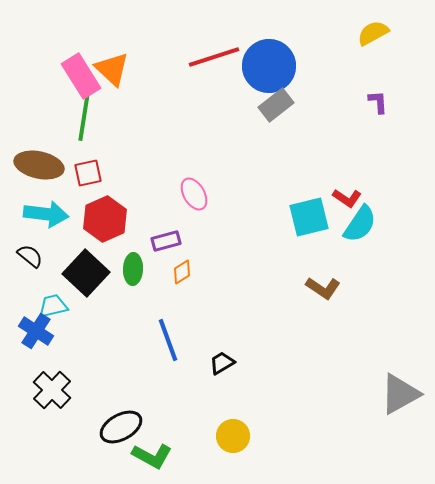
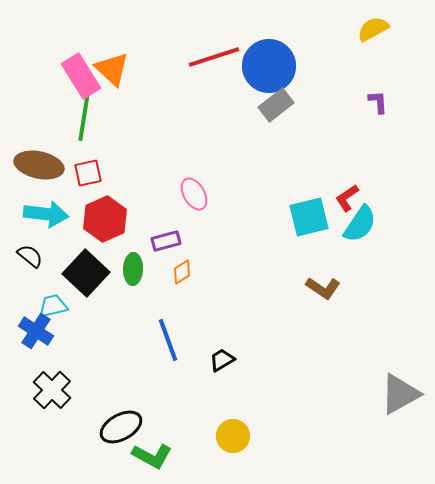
yellow semicircle: moved 4 px up
red L-shape: rotated 112 degrees clockwise
black trapezoid: moved 3 px up
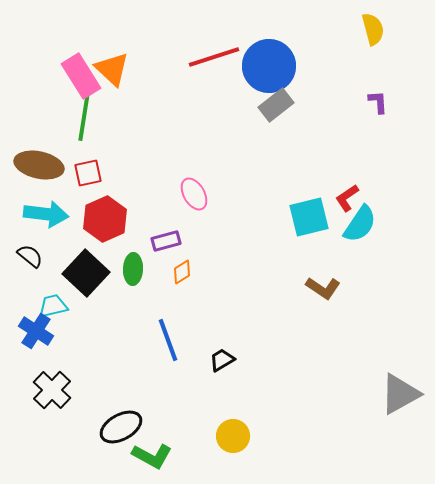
yellow semicircle: rotated 104 degrees clockwise
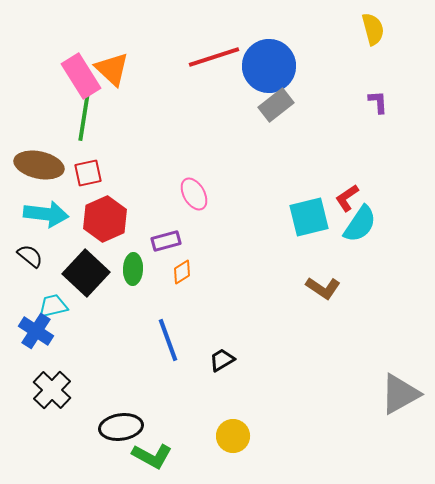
black ellipse: rotated 21 degrees clockwise
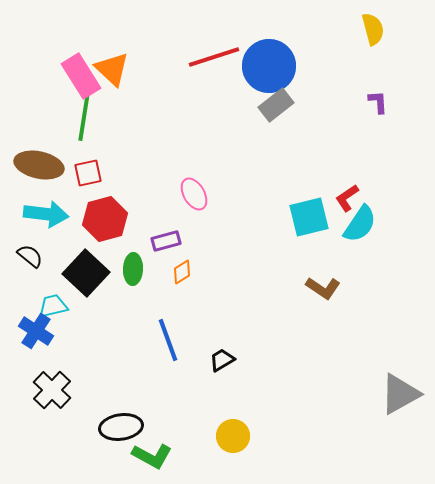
red hexagon: rotated 9 degrees clockwise
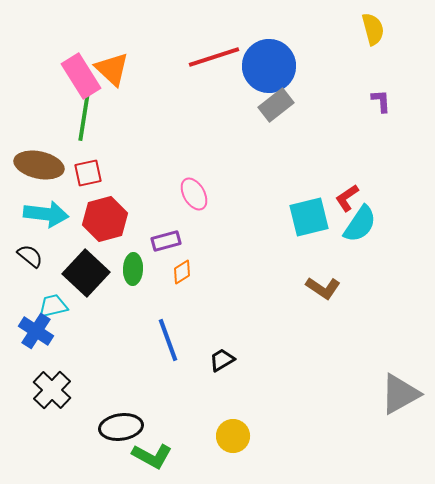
purple L-shape: moved 3 px right, 1 px up
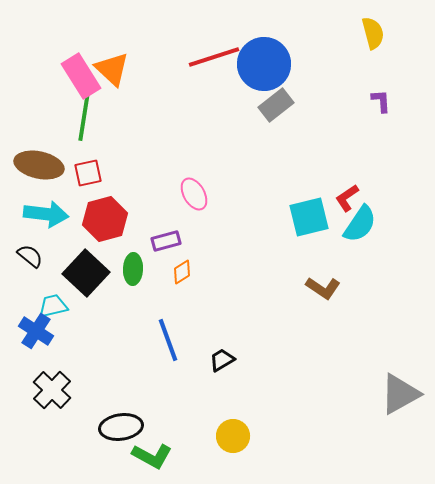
yellow semicircle: moved 4 px down
blue circle: moved 5 px left, 2 px up
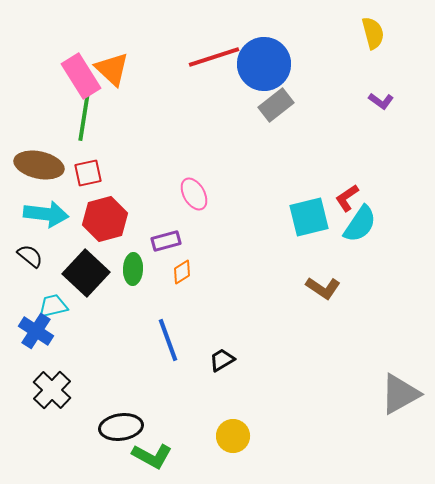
purple L-shape: rotated 130 degrees clockwise
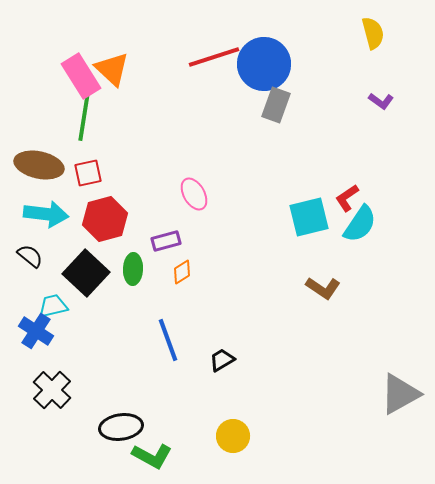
gray rectangle: rotated 32 degrees counterclockwise
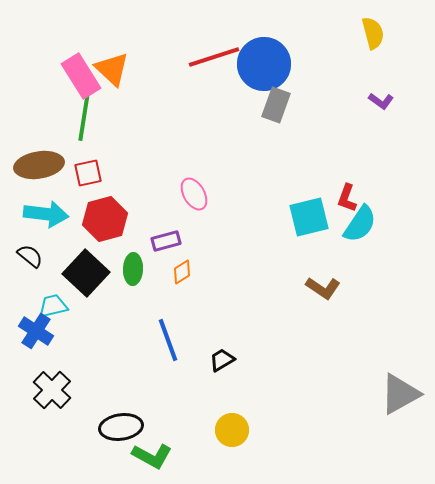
brown ellipse: rotated 21 degrees counterclockwise
red L-shape: rotated 36 degrees counterclockwise
yellow circle: moved 1 px left, 6 px up
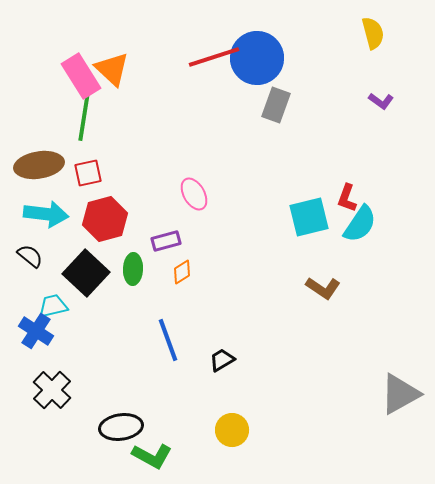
blue circle: moved 7 px left, 6 px up
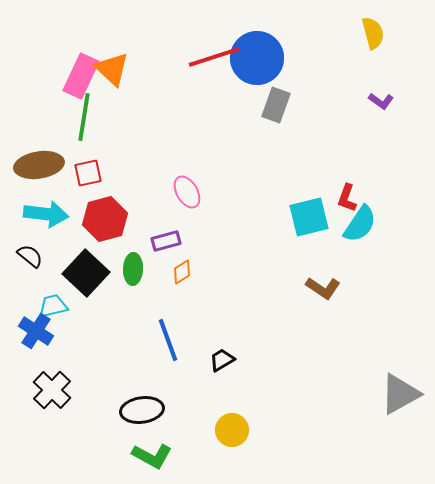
pink rectangle: rotated 57 degrees clockwise
pink ellipse: moved 7 px left, 2 px up
black ellipse: moved 21 px right, 17 px up
